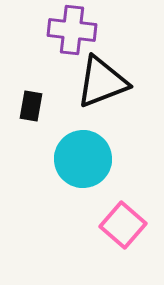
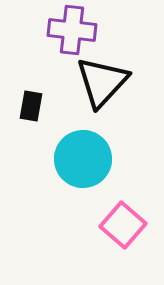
black triangle: rotated 26 degrees counterclockwise
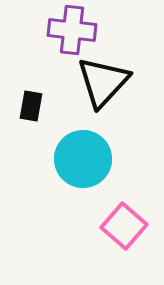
black triangle: moved 1 px right
pink square: moved 1 px right, 1 px down
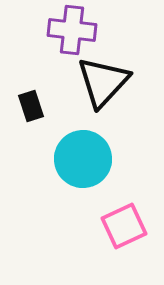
black rectangle: rotated 28 degrees counterclockwise
pink square: rotated 24 degrees clockwise
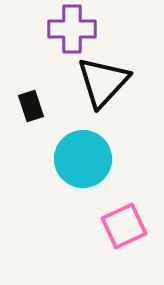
purple cross: moved 1 px up; rotated 6 degrees counterclockwise
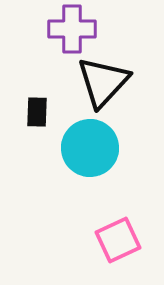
black rectangle: moved 6 px right, 6 px down; rotated 20 degrees clockwise
cyan circle: moved 7 px right, 11 px up
pink square: moved 6 px left, 14 px down
